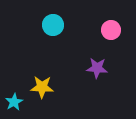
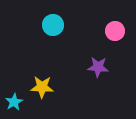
pink circle: moved 4 px right, 1 px down
purple star: moved 1 px right, 1 px up
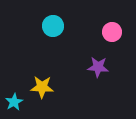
cyan circle: moved 1 px down
pink circle: moved 3 px left, 1 px down
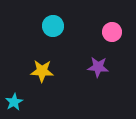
yellow star: moved 16 px up
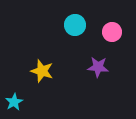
cyan circle: moved 22 px right, 1 px up
yellow star: rotated 15 degrees clockwise
